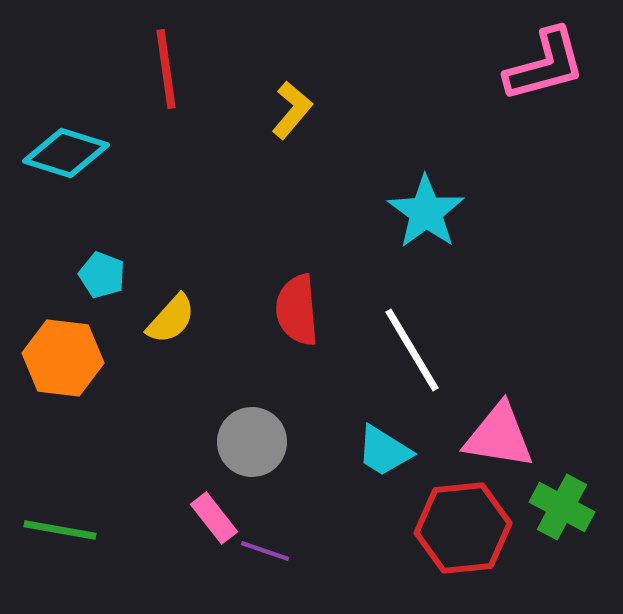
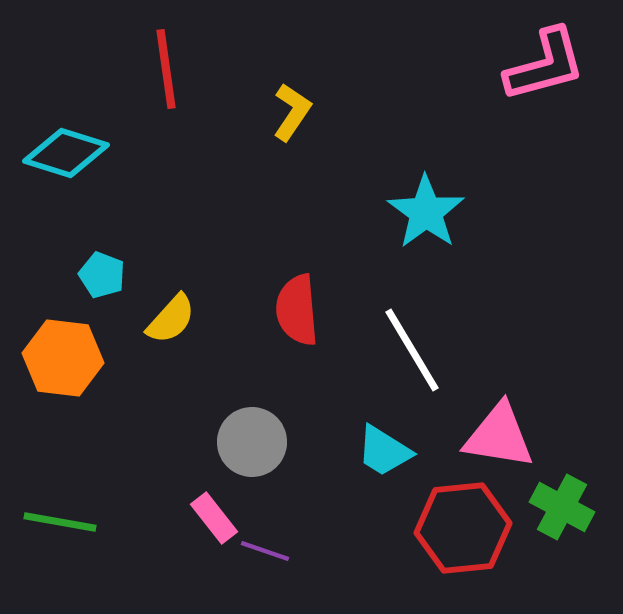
yellow L-shape: moved 2 px down; rotated 6 degrees counterclockwise
green line: moved 8 px up
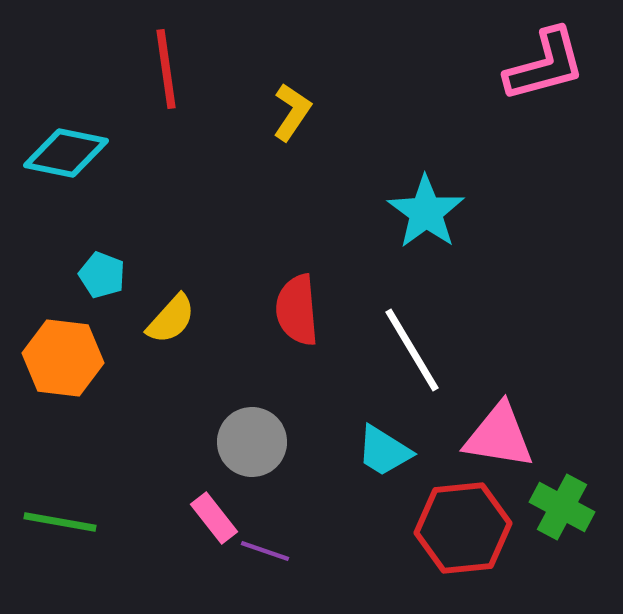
cyan diamond: rotated 6 degrees counterclockwise
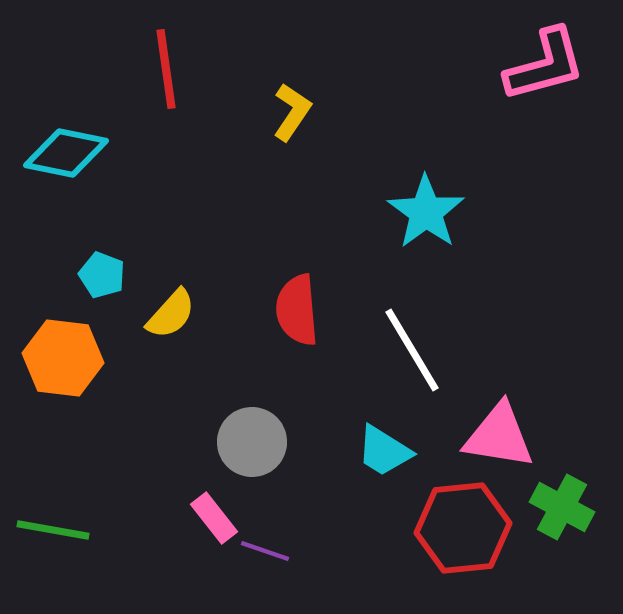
yellow semicircle: moved 5 px up
green line: moved 7 px left, 8 px down
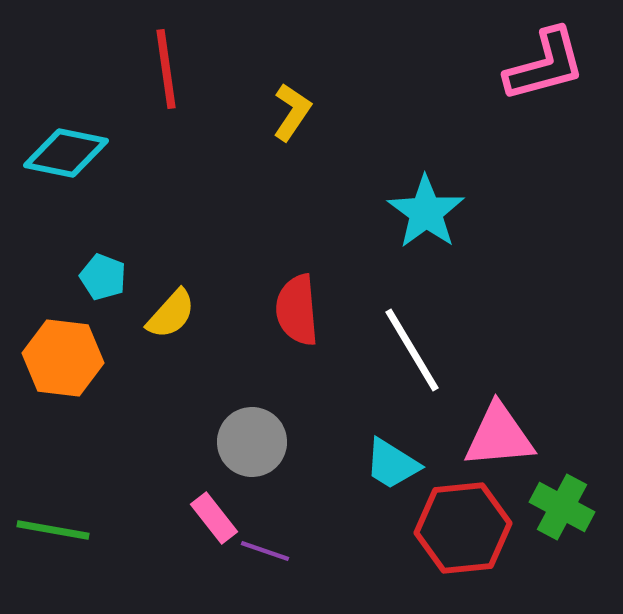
cyan pentagon: moved 1 px right, 2 px down
pink triangle: rotated 14 degrees counterclockwise
cyan trapezoid: moved 8 px right, 13 px down
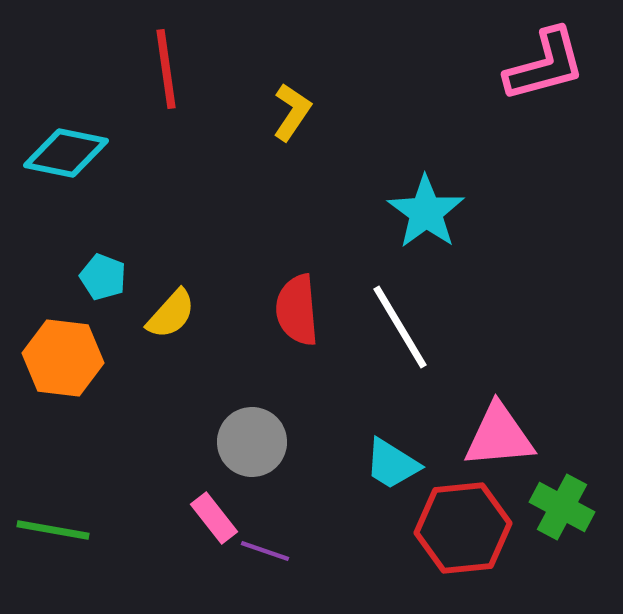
white line: moved 12 px left, 23 px up
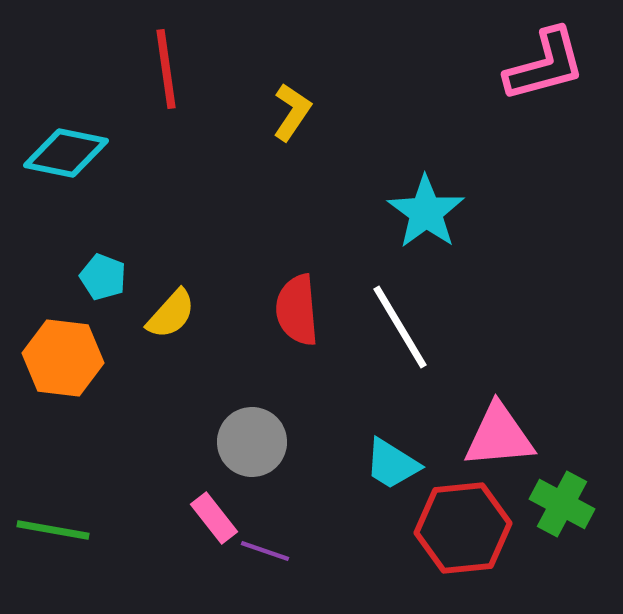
green cross: moved 3 px up
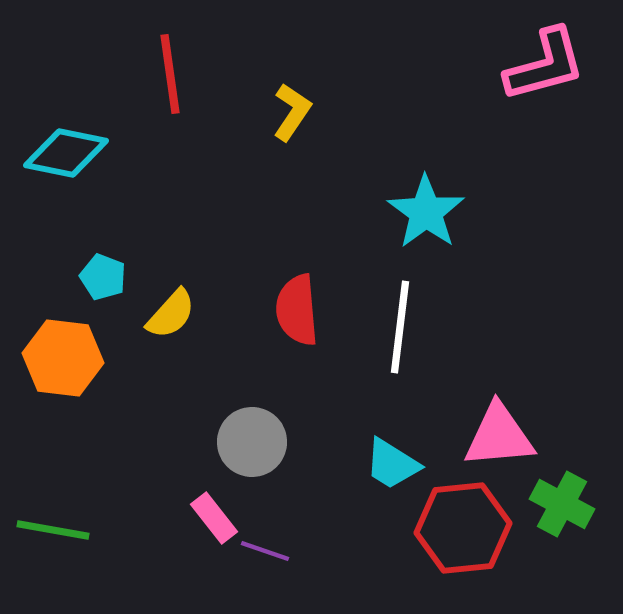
red line: moved 4 px right, 5 px down
white line: rotated 38 degrees clockwise
